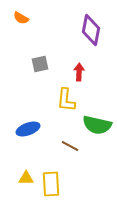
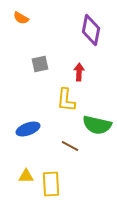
yellow triangle: moved 2 px up
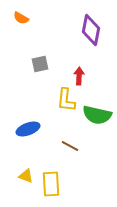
red arrow: moved 4 px down
green semicircle: moved 10 px up
yellow triangle: rotated 21 degrees clockwise
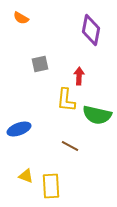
blue ellipse: moved 9 px left
yellow rectangle: moved 2 px down
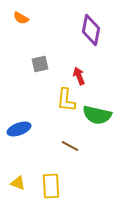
red arrow: rotated 24 degrees counterclockwise
yellow triangle: moved 8 px left, 7 px down
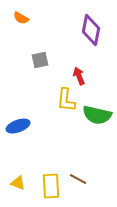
gray square: moved 4 px up
blue ellipse: moved 1 px left, 3 px up
brown line: moved 8 px right, 33 px down
